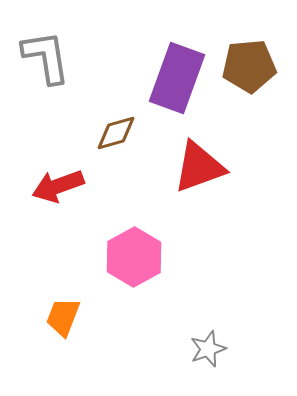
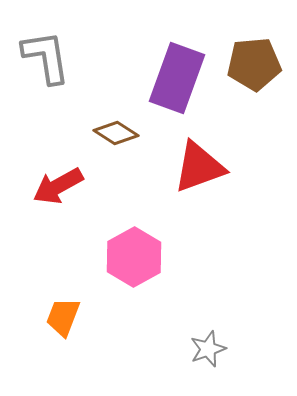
brown pentagon: moved 5 px right, 2 px up
brown diamond: rotated 48 degrees clockwise
red arrow: rotated 9 degrees counterclockwise
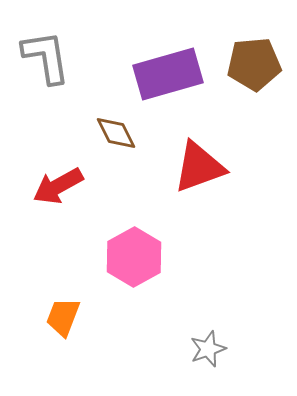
purple rectangle: moved 9 px left, 4 px up; rotated 54 degrees clockwise
brown diamond: rotated 30 degrees clockwise
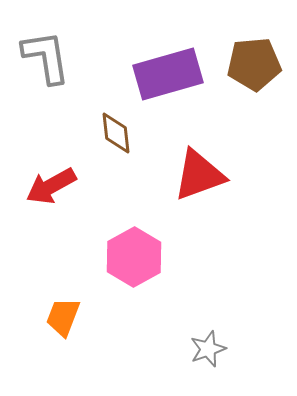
brown diamond: rotated 21 degrees clockwise
red triangle: moved 8 px down
red arrow: moved 7 px left
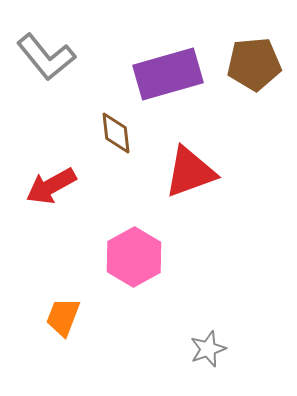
gray L-shape: rotated 150 degrees clockwise
red triangle: moved 9 px left, 3 px up
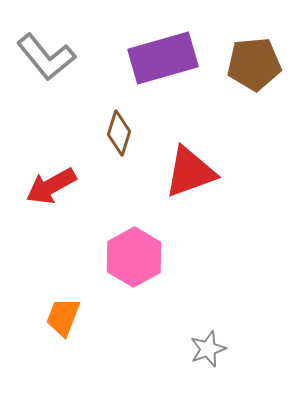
purple rectangle: moved 5 px left, 16 px up
brown diamond: moved 3 px right; rotated 24 degrees clockwise
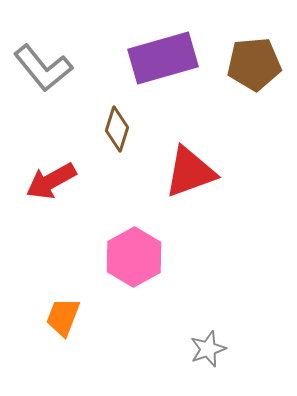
gray L-shape: moved 3 px left, 11 px down
brown diamond: moved 2 px left, 4 px up
red arrow: moved 5 px up
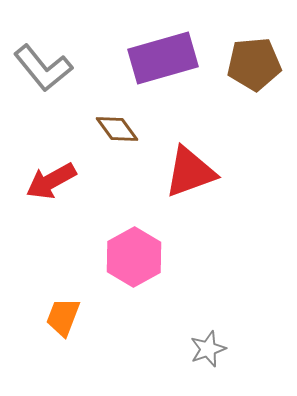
brown diamond: rotated 54 degrees counterclockwise
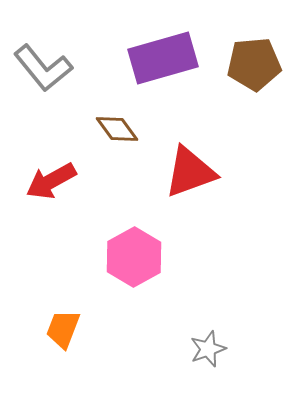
orange trapezoid: moved 12 px down
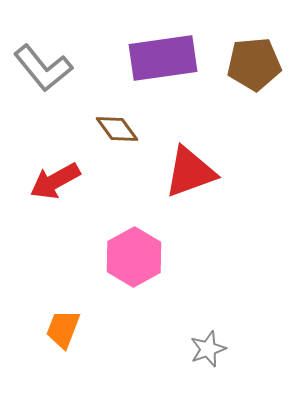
purple rectangle: rotated 8 degrees clockwise
red arrow: moved 4 px right
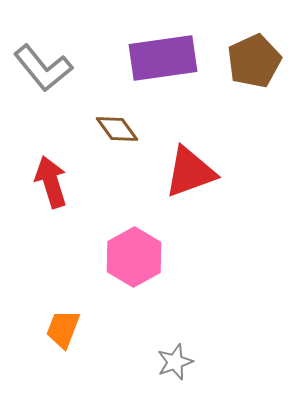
brown pentagon: moved 3 px up; rotated 20 degrees counterclockwise
red arrow: moved 4 px left, 1 px down; rotated 102 degrees clockwise
gray star: moved 33 px left, 13 px down
